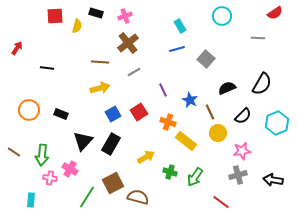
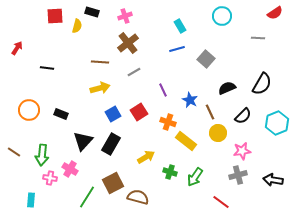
black rectangle at (96, 13): moved 4 px left, 1 px up
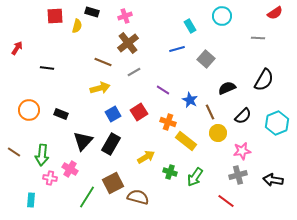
cyan rectangle at (180, 26): moved 10 px right
brown line at (100, 62): moved 3 px right; rotated 18 degrees clockwise
black semicircle at (262, 84): moved 2 px right, 4 px up
purple line at (163, 90): rotated 32 degrees counterclockwise
red line at (221, 202): moved 5 px right, 1 px up
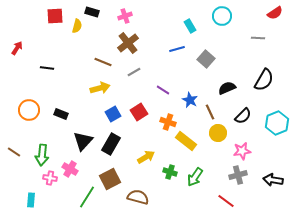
brown square at (113, 183): moved 3 px left, 4 px up
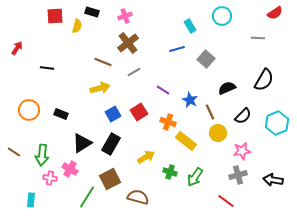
black triangle at (83, 141): moved 1 px left, 2 px down; rotated 15 degrees clockwise
